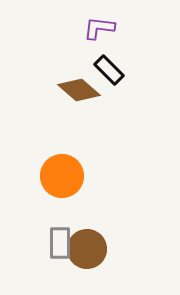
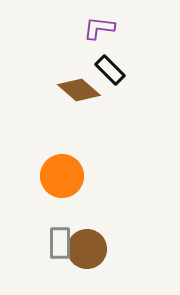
black rectangle: moved 1 px right
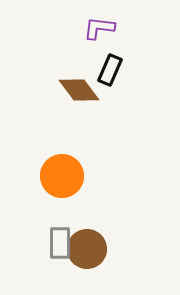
black rectangle: rotated 68 degrees clockwise
brown diamond: rotated 12 degrees clockwise
